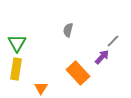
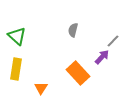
gray semicircle: moved 5 px right
green triangle: moved 7 px up; rotated 18 degrees counterclockwise
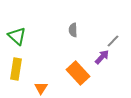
gray semicircle: rotated 16 degrees counterclockwise
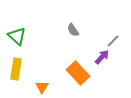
gray semicircle: rotated 32 degrees counterclockwise
orange triangle: moved 1 px right, 1 px up
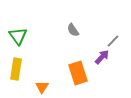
green triangle: moved 1 px right; rotated 12 degrees clockwise
orange rectangle: rotated 25 degrees clockwise
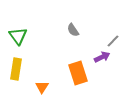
purple arrow: rotated 21 degrees clockwise
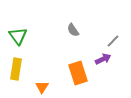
purple arrow: moved 1 px right, 2 px down
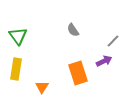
purple arrow: moved 1 px right, 2 px down
